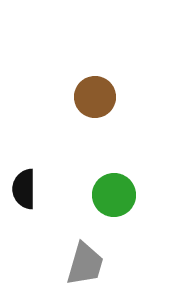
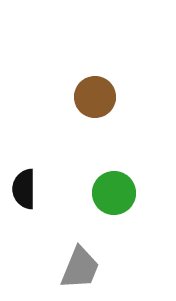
green circle: moved 2 px up
gray trapezoid: moved 5 px left, 4 px down; rotated 6 degrees clockwise
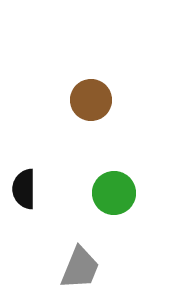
brown circle: moved 4 px left, 3 px down
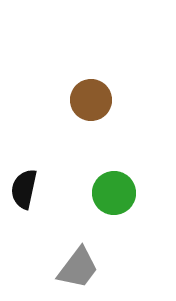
black semicircle: rotated 12 degrees clockwise
gray trapezoid: moved 2 px left; rotated 15 degrees clockwise
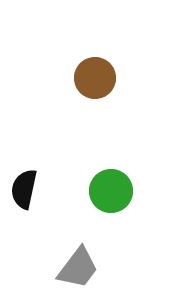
brown circle: moved 4 px right, 22 px up
green circle: moved 3 px left, 2 px up
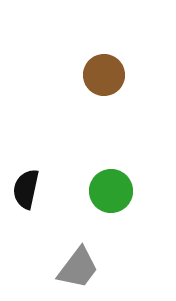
brown circle: moved 9 px right, 3 px up
black semicircle: moved 2 px right
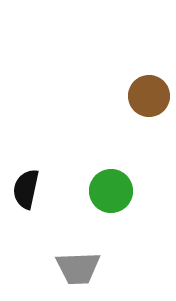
brown circle: moved 45 px right, 21 px down
gray trapezoid: rotated 51 degrees clockwise
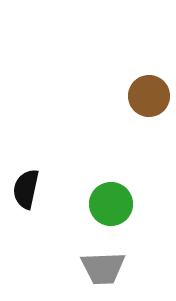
green circle: moved 13 px down
gray trapezoid: moved 25 px right
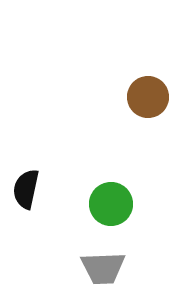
brown circle: moved 1 px left, 1 px down
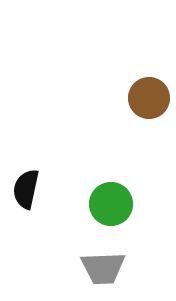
brown circle: moved 1 px right, 1 px down
